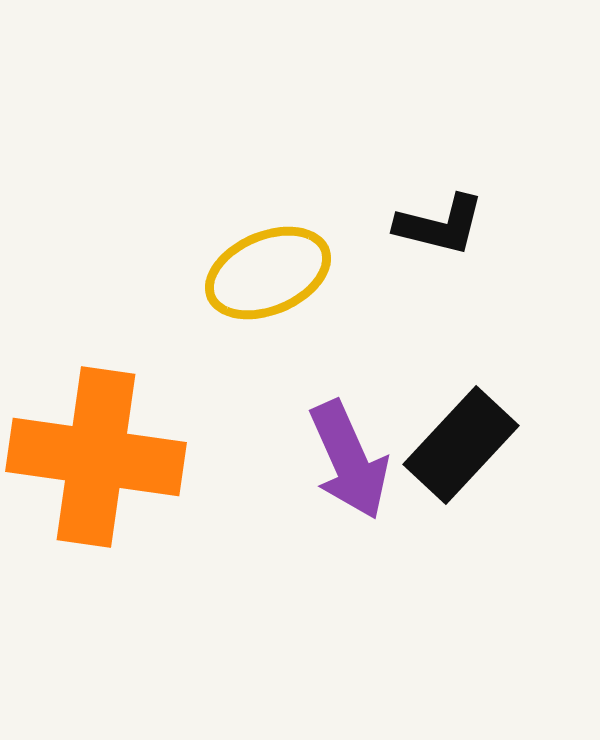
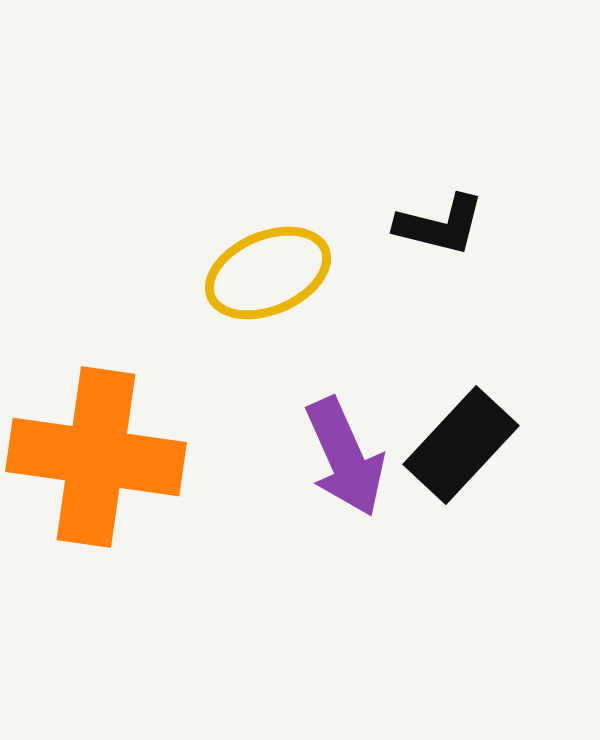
purple arrow: moved 4 px left, 3 px up
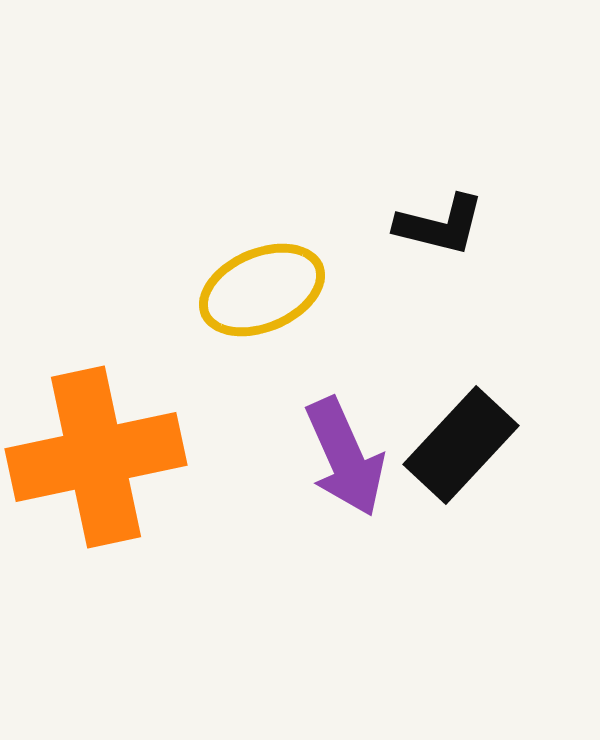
yellow ellipse: moved 6 px left, 17 px down
orange cross: rotated 20 degrees counterclockwise
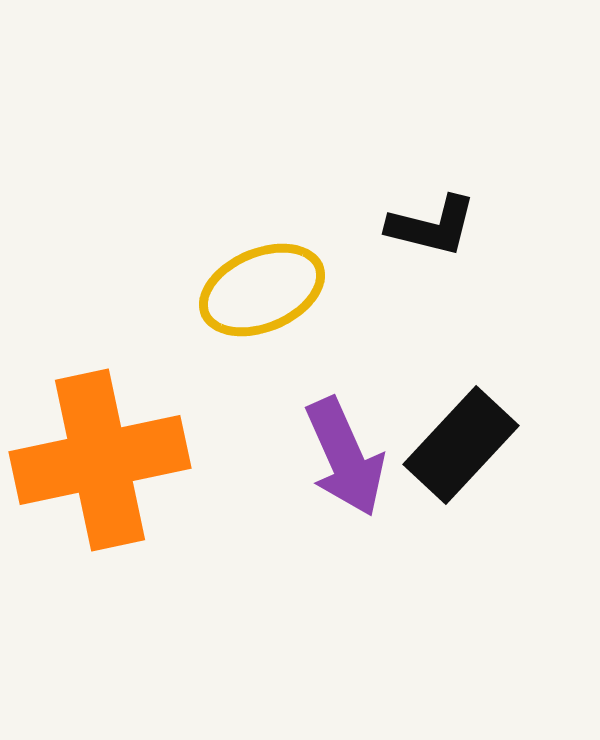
black L-shape: moved 8 px left, 1 px down
orange cross: moved 4 px right, 3 px down
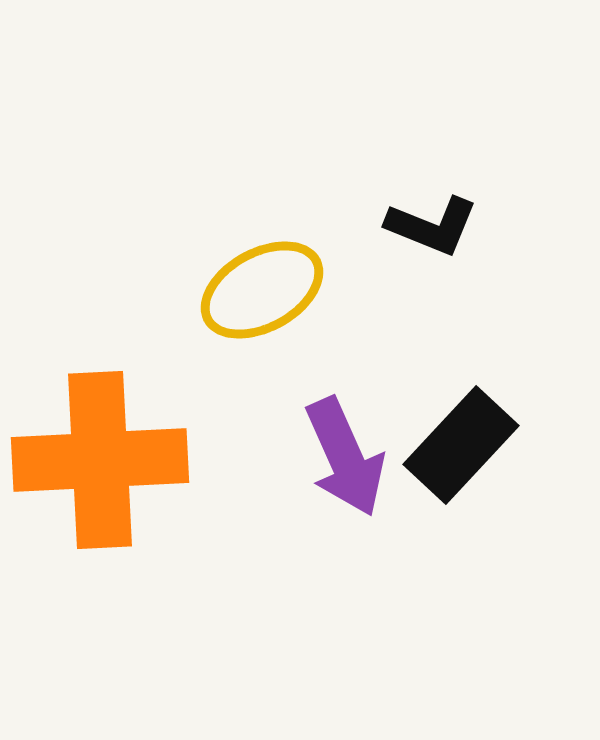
black L-shape: rotated 8 degrees clockwise
yellow ellipse: rotated 6 degrees counterclockwise
orange cross: rotated 9 degrees clockwise
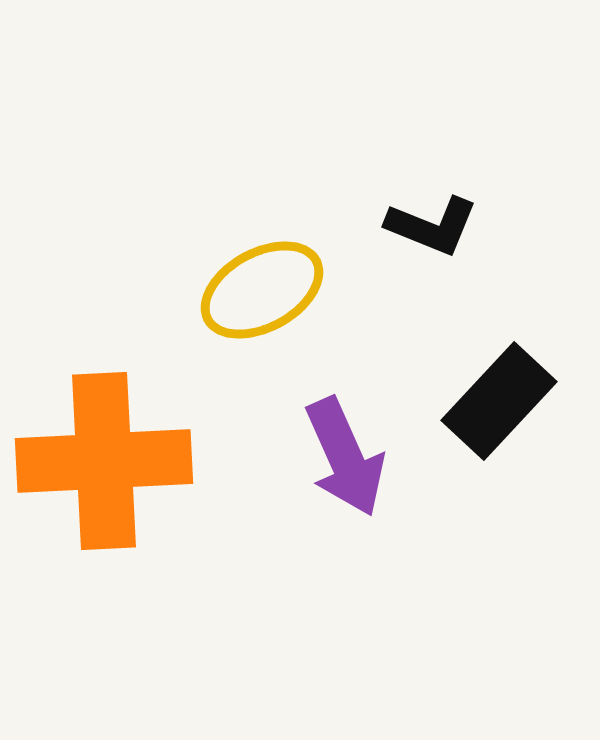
black rectangle: moved 38 px right, 44 px up
orange cross: moved 4 px right, 1 px down
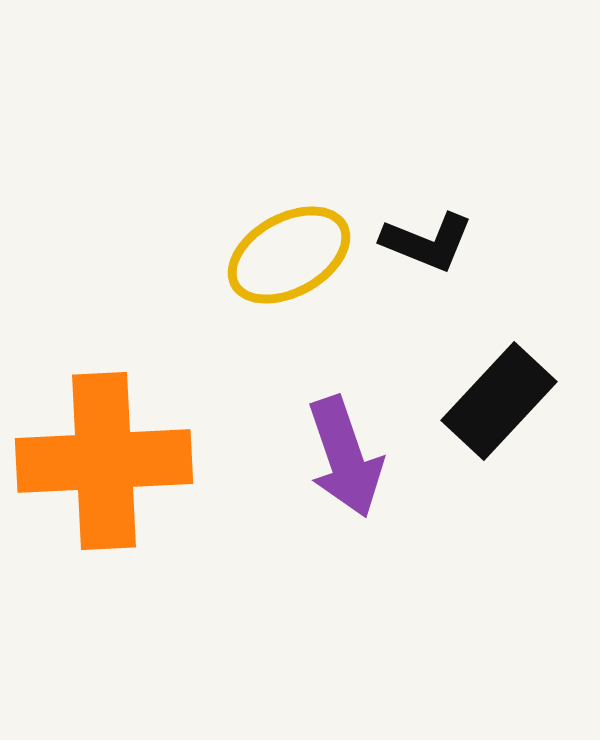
black L-shape: moved 5 px left, 16 px down
yellow ellipse: moved 27 px right, 35 px up
purple arrow: rotated 5 degrees clockwise
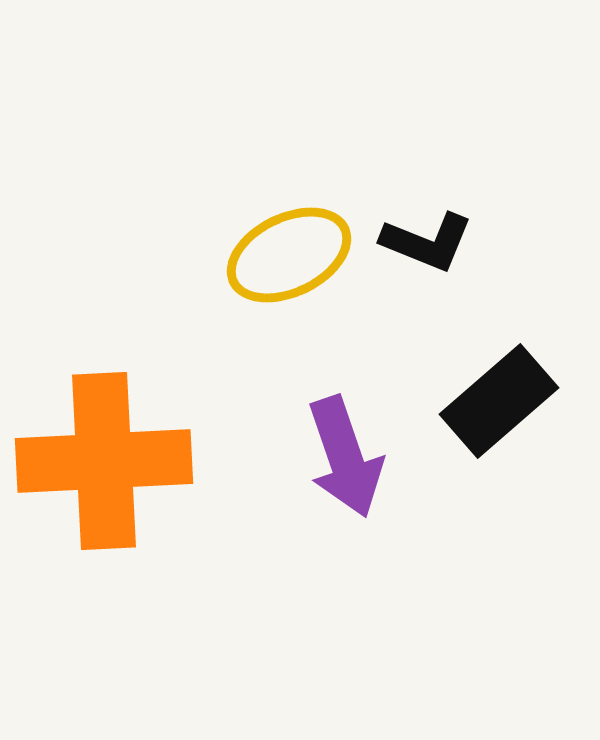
yellow ellipse: rotated 3 degrees clockwise
black rectangle: rotated 6 degrees clockwise
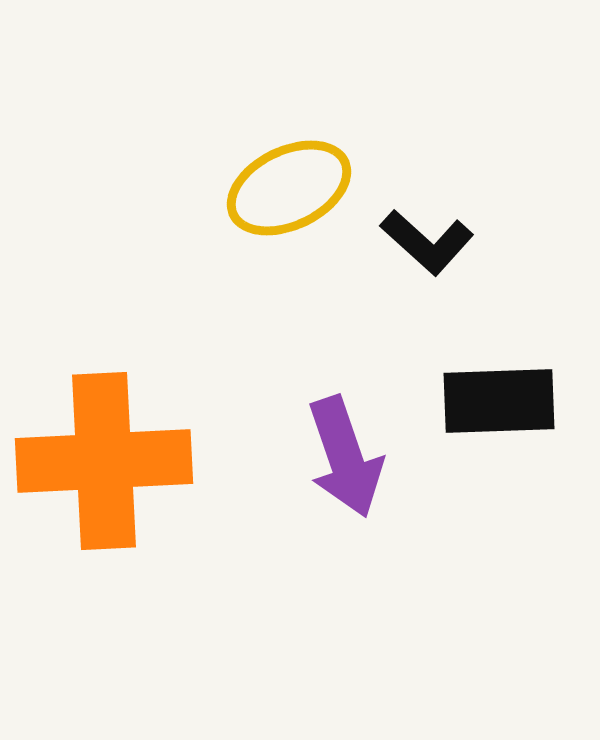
black L-shape: rotated 20 degrees clockwise
yellow ellipse: moved 67 px up
black rectangle: rotated 39 degrees clockwise
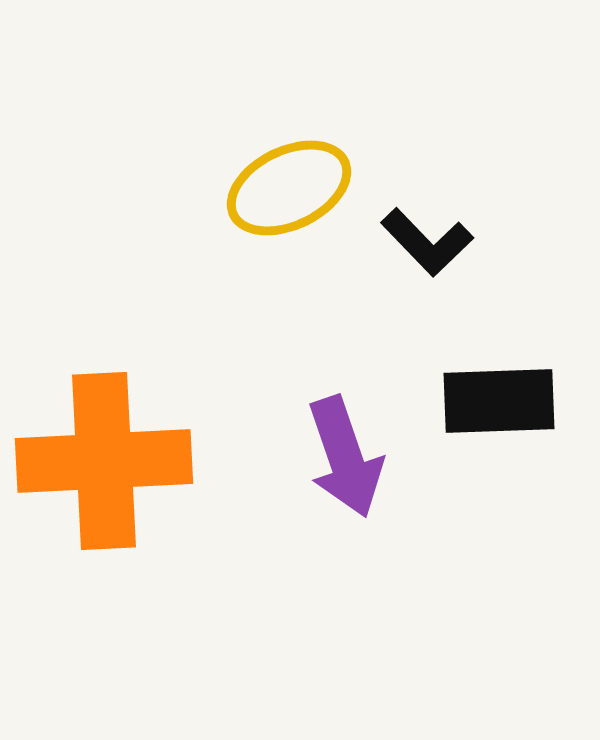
black L-shape: rotated 4 degrees clockwise
